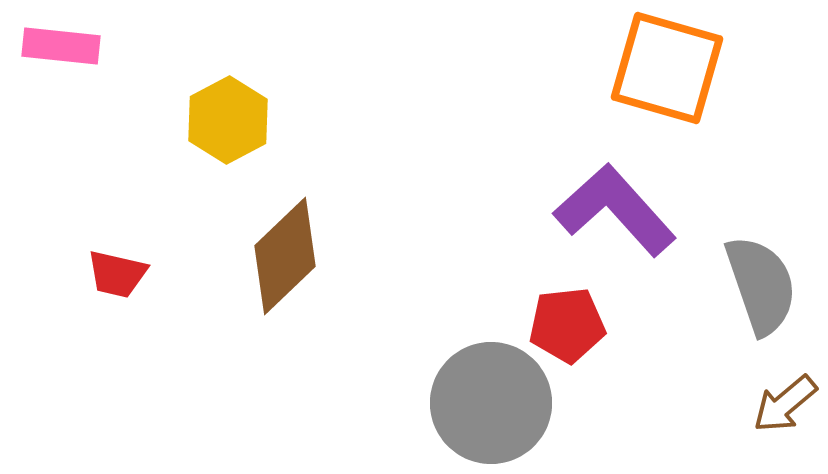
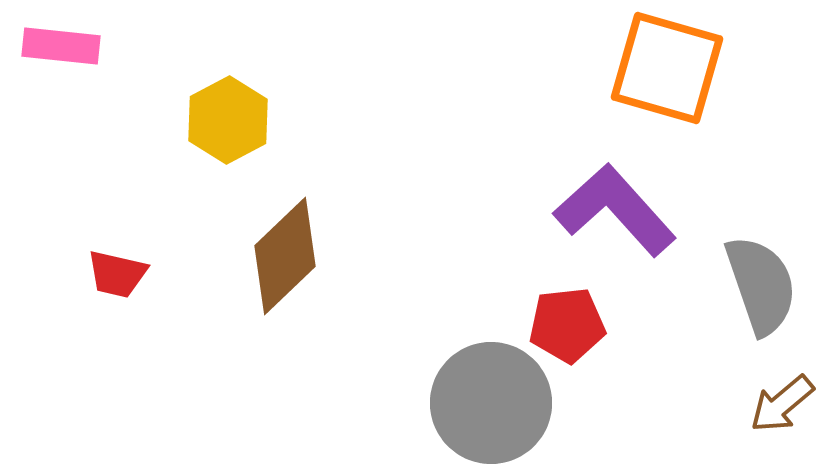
brown arrow: moved 3 px left
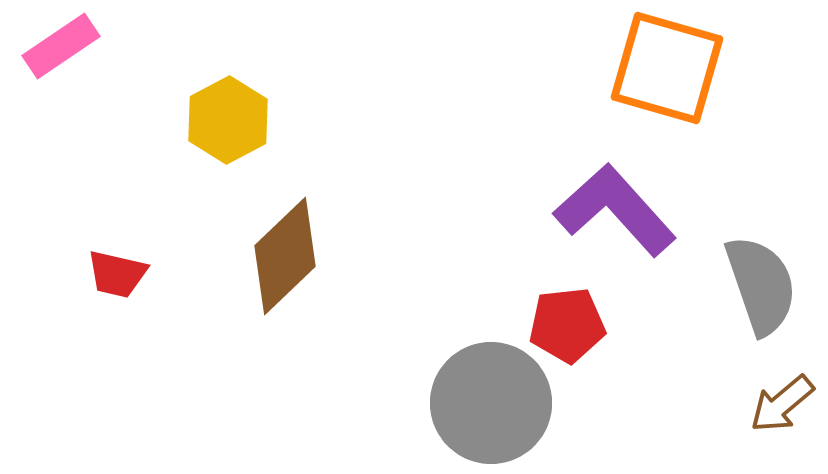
pink rectangle: rotated 40 degrees counterclockwise
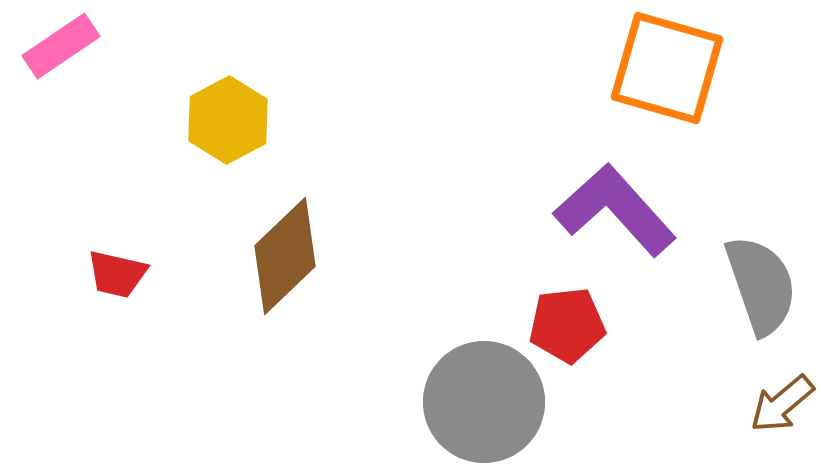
gray circle: moved 7 px left, 1 px up
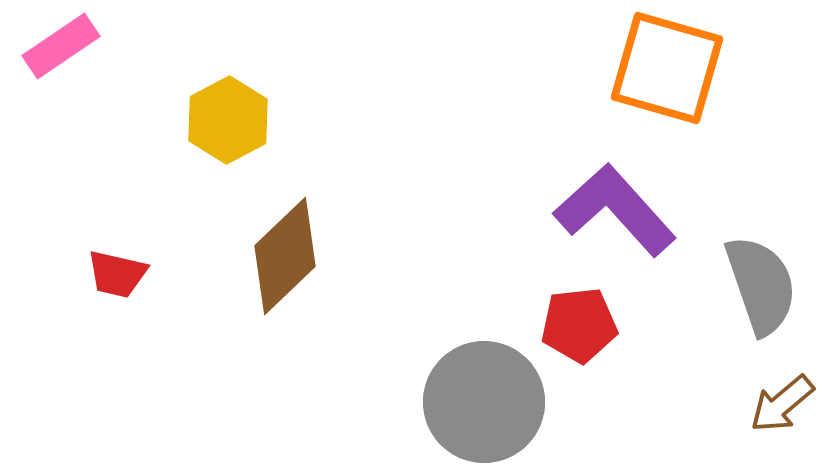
red pentagon: moved 12 px right
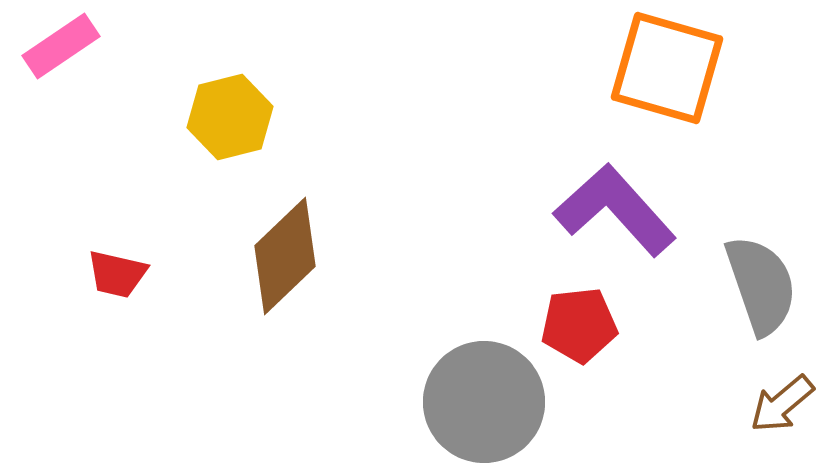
yellow hexagon: moved 2 px right, 3 px up; rotated 14 degrees clockwise
